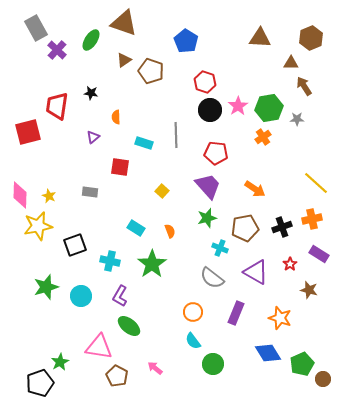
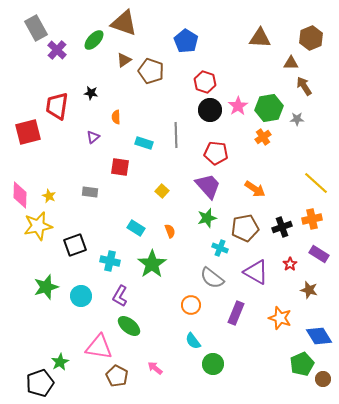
green ellipse at (91, 40): moved 3 px right; rotated 10 degrees clockwise
orange circle at (193, 312): moved 2 px left, 7 px up
blue diamond at (268, 353): moved 51 px right, 17 px up
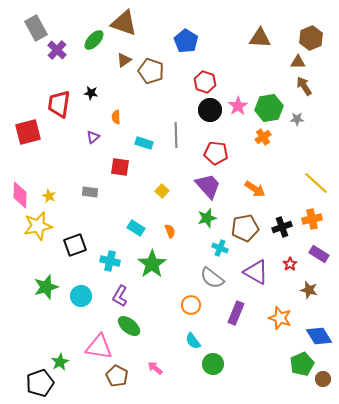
brown triangle at (291, 63): moved 7 px right, 1 px up
red trapezoid at (57, 106): moved 2 px right, 2 px up
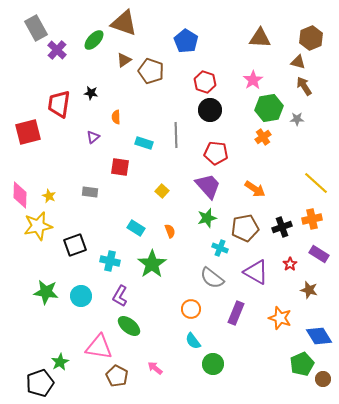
brown triangle at (298, 62): rotated 14 degrees clockwise
pink star at (238, 106): moved 15 px right, 26 px up
green star at (46, 287): moved 5 px down; rotated 25 degrees clockwise
orange circle at (191, 305): moved 4 px down
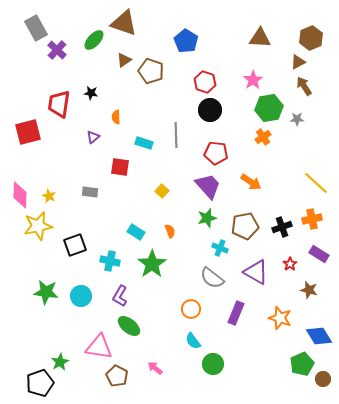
brown triangle at (298, 62): rotated 42 degrees counterclockwise
orange arrow at (255, 189): moved 4 px left, 7 px up
cyan rectangle at (136, 228): moved 4 px down
brown pentagon at (245, 228): moved 2 px up
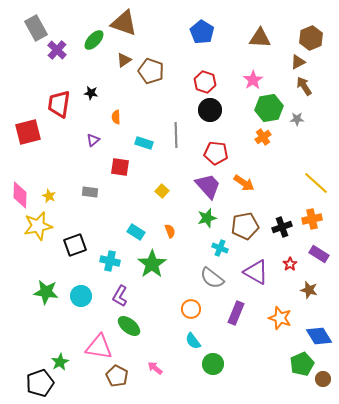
blue pentagon at (186, 41): moved 16 px right, 9 px up
purple triangle at (93, 137): moved 3 px down
orange arrow at (251, 182): moved 7 px left, 1 px down
